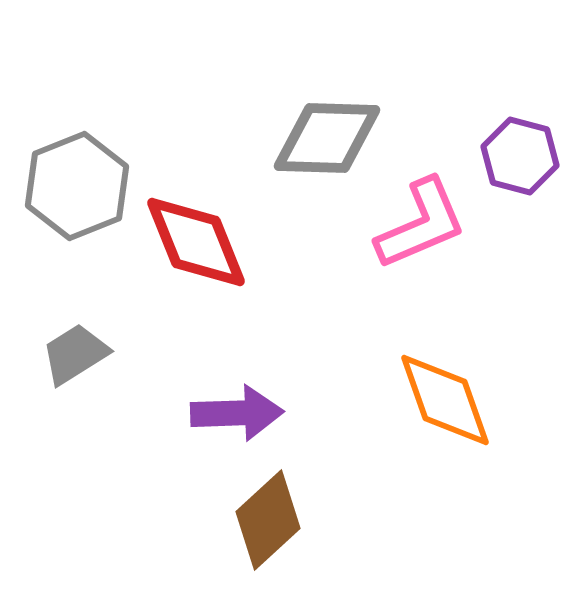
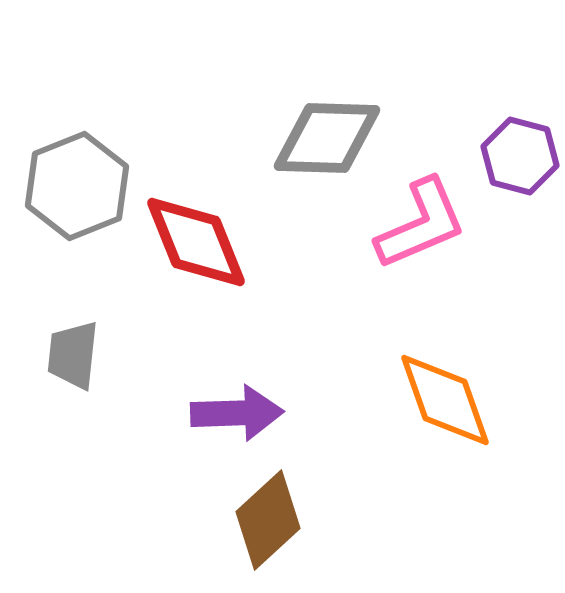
gray trapezoid: moved 2 px left, 1 px down; rotated 52 degrees counterclockwise
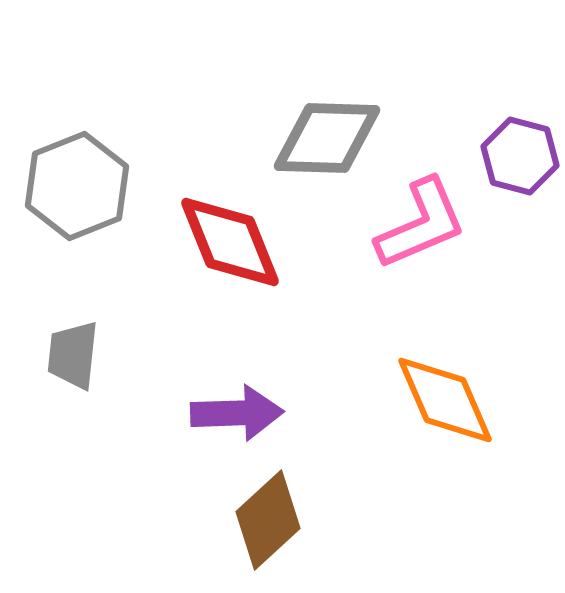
red diamond: moved 34 px right
orange diamond: rotated 4 degrees counterclockwise
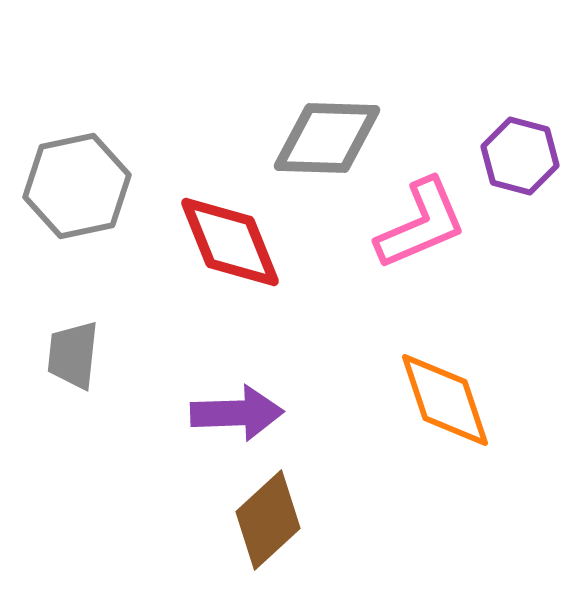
gray hexagon: rotated 10 degrees clockwise
orange diamond: rotated 5 degrees clockwise
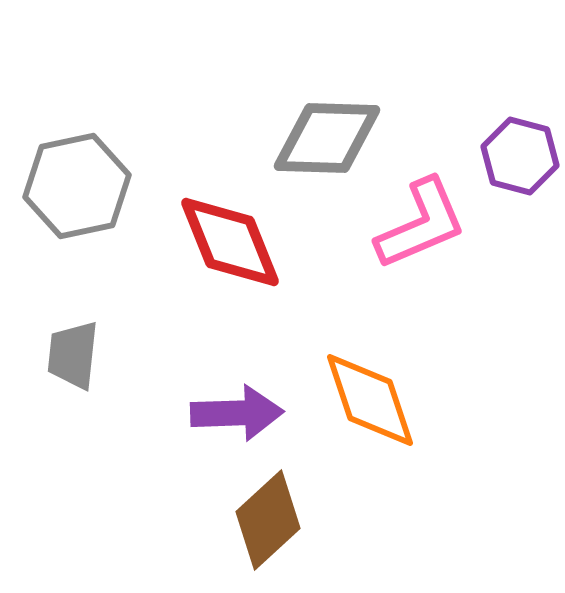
orange diamond: moved 75 px left
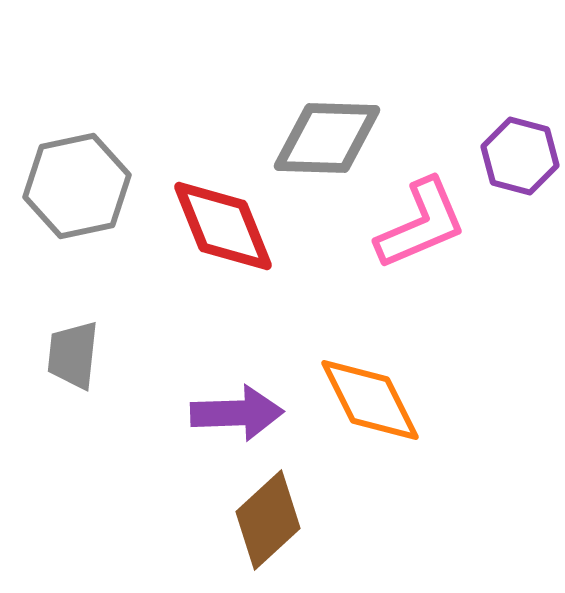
red diamond: moved 7 px left, 16 px up
orange diamond: rotated 8 degrees counterclockwise
